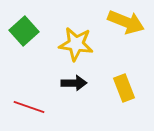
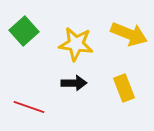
yellow arrow: moved 3 px right, 12 px down
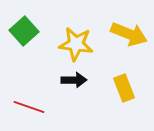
black arrow: moved 3 px up
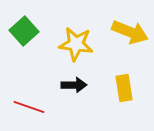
yellow arrow: moved 1 px right, 2 px up
black arrow: moved 5 px down
yellow rectangle: rotated 12 degrees clockwise
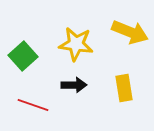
green square: moved 1 px left, 25 px down
red line: moved 4 px right, 2 px up
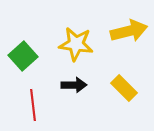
yellow arrow: moved 1 px left, 1 px up; rotated 36 degrees counterclockwise
yellow rectangle: rotated 36 degrees counterclockwise
red line: rotated 64 degrees clockwise
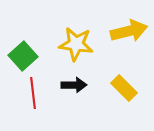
red line: moved 12 px up
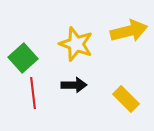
yellow star: rotated 12 degrees clockwise
green square: moved 2 px down
yellow rectangle: moved 2 px right, 11 px down
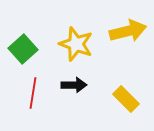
yellow arrow: moved 1 px left
green square: moved 9 px up
red line: rotated 16 degrees clockwise
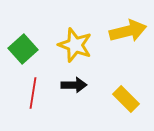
yellow star: moved 1 px left, 1 px down
